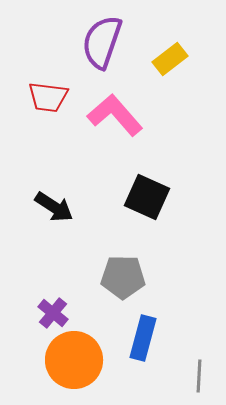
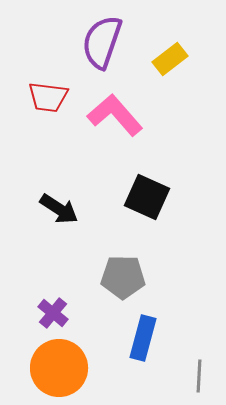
black arrow: moved 5 px right, 2 px down
orange circle: moved 15 px left, 8 px down
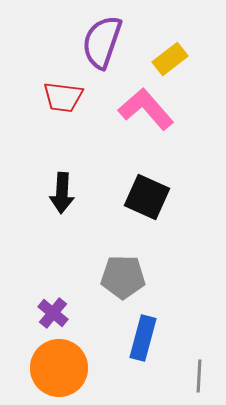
red trapezoid: moved 15 px right
pink L-shape: moved 31 px right, 6 px up
black arrow: moved 3 px right, 16 px up; rotated 60 degrees clockwise
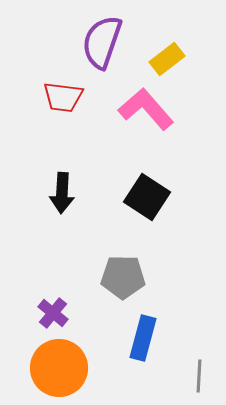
yellow rectangle: moved 3 px left
black square: rotated 9 degrees clockwise
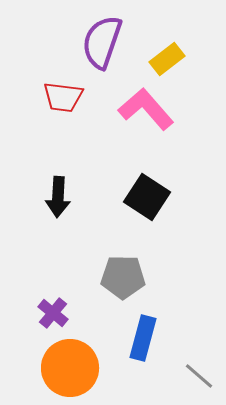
black arrow: moved 4 px left, 4 px down
orange circle: moved 11 px right
gray line: rotated 52 degrees counterclockwise
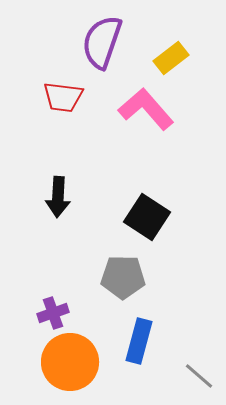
yellow rectangle: moved 4 px right, 1 px up
black square: moved 20 px down
purple cross: rotated 32 degrees clockwise
blue rectangle: moved 4 px left, 3 px down
orange circle: moved 6 px up
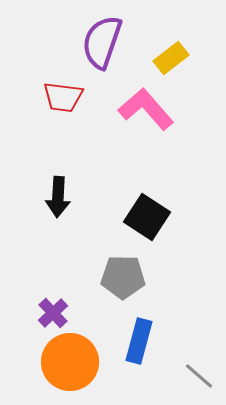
purple cross: rotated 24 degrees counterclockwise
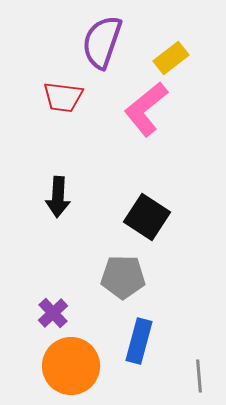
pink L-shape: rotated 88 degrees counterclockwise
orange circle: moved 1 px right, 4 px down
gray line: rotated 44 degrees clockwise
